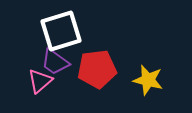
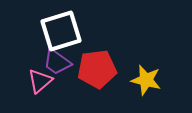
purple trapezoid: moved 2 px right
yellow star: moved 2 px left
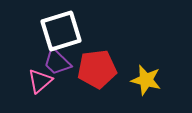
purple trapezoid: rotated 8 degrees clockwise
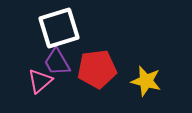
white square: moved 2 px left, 3 px up
purple trapezoid: rotated 16 degrees clockwise
yellow star: moved 1 px down
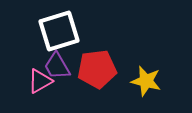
white square: moved 3 px down
purple trapezoid: moved 4 px down
pink triangle: rotated 12 degrees clockwise
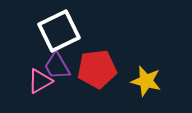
white square: rotated 9 degrees counterclockwise
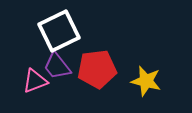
purple trapezoid: rotated 8 degrees counterclockwise
pink triangle: moved 5 px left; rotated 8 degrees clockwise
